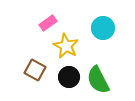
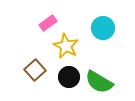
brown square: rotated 20 degrees clockwise
green semicircle: moved 1 px right, 2 px down; rotated 32 degrees counterclockwise
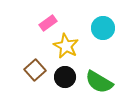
black circle: moved 4 px left
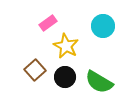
cyan circle: moved 2 px up
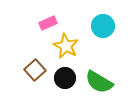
pink rectangle: rotated 12 degrees clockwise
black circle: moved 1 px down
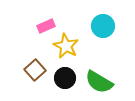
pink rectangle: moved 2 px left, 3 px down
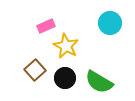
cyan circle: moved 7 px right, 3 px up
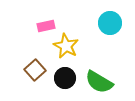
pink rectangle: rotated 12 degrees clockwise
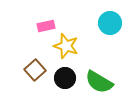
yellow star: rotated 10 degrees counterclockwise
